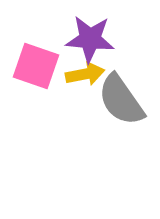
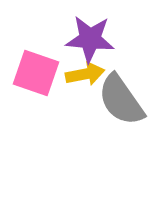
pink square: moved 7 px down
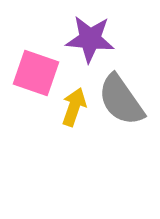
yellow arrow: moved 11 px left, 33 px down; rotated 60 degrees counterclockwise
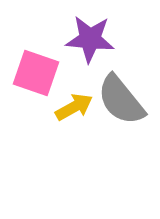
gray semicircle: rotated 4 degrees counterclockwise
yellow arrow: rotated 42 degrees clockwise
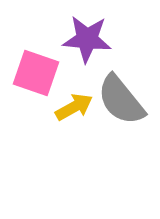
purple star: moved 3 px left
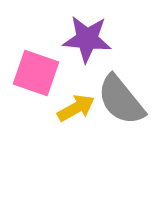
yellow arrow: moved 2 px right, 1 px down
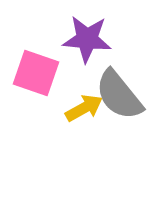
gray semicircle: moved 2 px left, 5 px up
yellow arrow: moved 8 px right
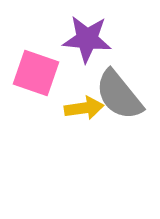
yellow arrow: rotated 21 degrees clockwise
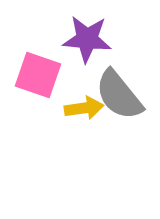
pink square: moved 2 px right, 2 px down
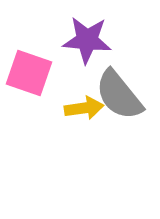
purple star: moved 1 px down
pink square: moved 9 px left, 2 px up
